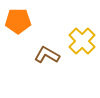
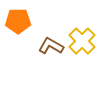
brown L-shape: moved 4 px right, 9 px up
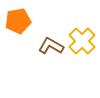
orange pentagon: rotated 10 degrees counterclockwise
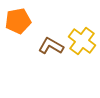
yellow cross: rotated 8 degrees counterclockwise
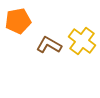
brown L-shape: moved 2 px left, 1 px up
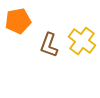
brown L-shape: rotated 100 degrees counterclockwise
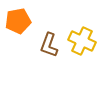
yellow cross: rotated 12 degrees counterclockwise
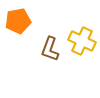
brown L-shape: moved 1 px right, 4 px down
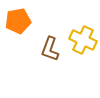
yellow cross: moved 1 px right, 1 px up
